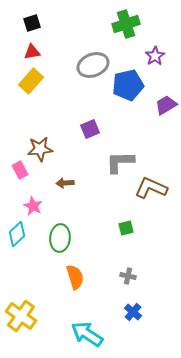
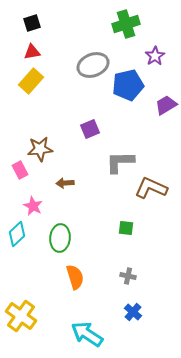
green square: rotated 21 degrees clockwise
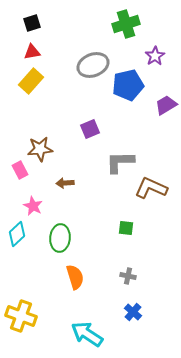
yellow cross: rotated 16 degrees counterclockwise
